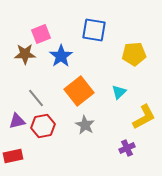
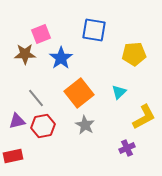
blue star: moved 2 px down
orange square: moved 2 px down
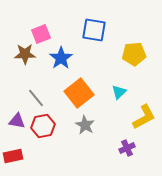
purple triangle: rotated 24 degrees clockwise
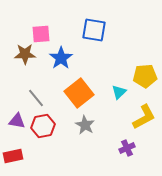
pink square: rotated 18 degrees clockwise
yellow pentagon: moved 11 px right, 22 px down
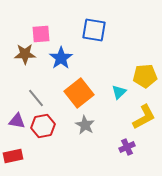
purple cross: moved 1 px up
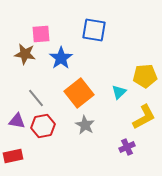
brown star: rotated 10 degrees clockwise
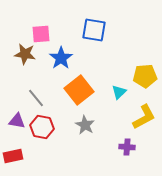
orange square: moved 3 px up
red hexagon: moved 1 px left, 1 px down; rotated 20 degrees clockwise
purple cross: rotated 28 degrees clockwise
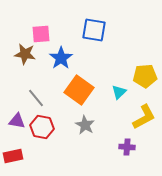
orange square: rotated 16 degrees counterclockwise
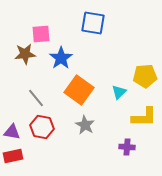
blue square: moved 1 px left, 7 px up
brown star: rotated 15 degrees counterclockwise
yellow L-shape: rotated 28 degrees clockwise
purple triangle: moved 5 px left, 11 px down
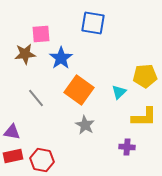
red hexagon: moved 33 px down
